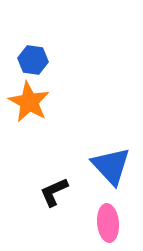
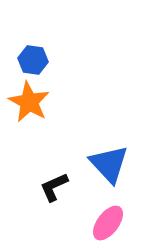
blue triangle: moved 2 px left, 2 px up
black L-shape: moved 5 px up
pink ellipse: rotated 42 degrees clockwise
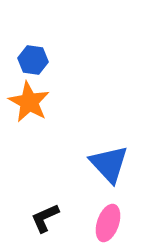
black L-shape: moved 9 px left, 31 px down
pink ellipse: rotated 18 degrees counterclockwise
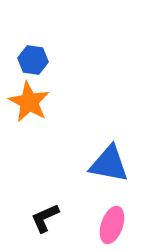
blue triangle: rotated 36 degrees counterclockwise
pink ellipse: moved 4 px right, 2 px down
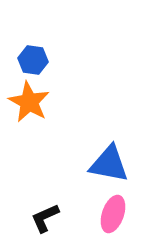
pink ellipse: moved 1 px right, 11 px up
